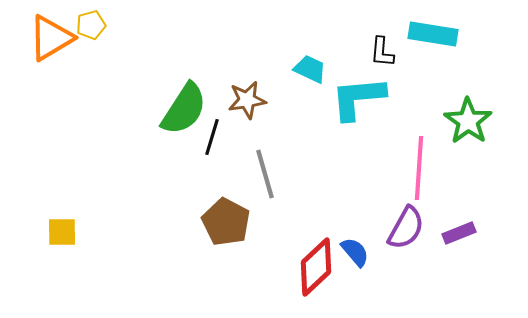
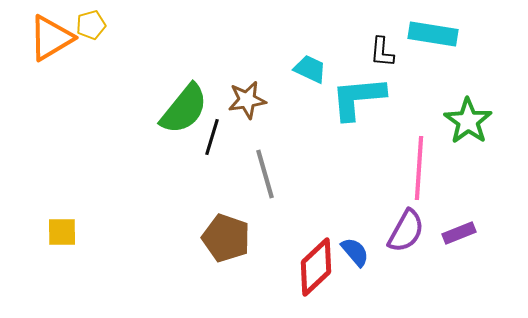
green semicircle: rotated 6 degrees clockwise
brown pentagon: moved 16 px down; rotated 9 degrees counterclockwise
purple semicircle: moved 3 px down
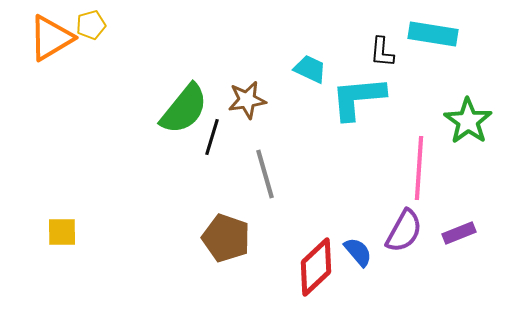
purple semicircle: moved 2 px left
blue semicircle: moved 3 px right
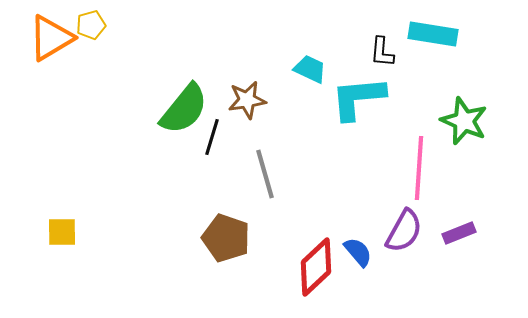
green star: moved 4 px left; rotated 12 degrees counterclockwise
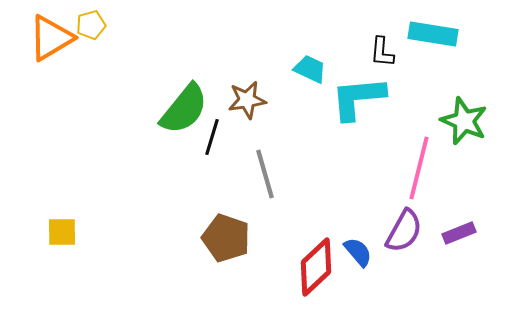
pink line: rotated 10 degrees clockwise
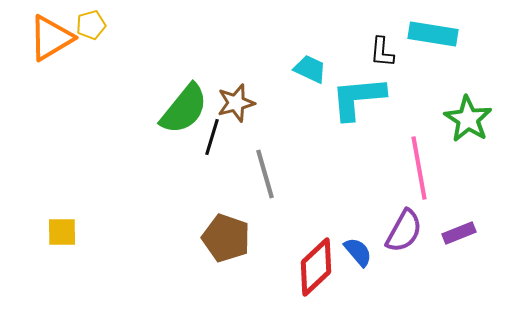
brown star: moved 11 px left, 3 px down; rotated 6 degrees counterclockwise
green star: moved 4 px right, 2 px up; rotated 9 degrees clockwise
pink line: rotated 24 degrees counterclockwise
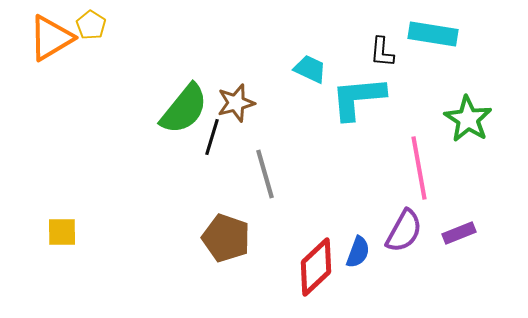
yellow pentagon: rotated 24 degrees counterclockwise
blue semicircle: rotated 60 degrees clockwise
